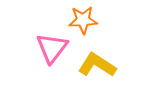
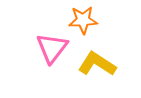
yellow L-shape: moved 1 px up
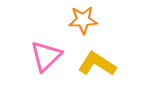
pink triangle: moved 6 px left, 8 px down; rotated 8 degrees clockwise
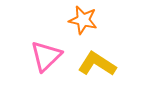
orange star: rotated 16 degrees clockwise
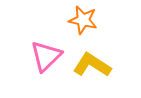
yellow L-shape: moved 5 px left, 1 px down
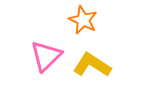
orange star: rotated 12 degrees clockwise
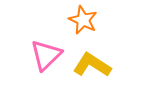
pink triangle: moved 1 px up
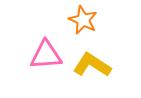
pink triangle: rotated 40 degrees clockwise
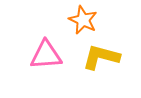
yellow L-shape: moved 9 px right, 8 px up; rotated 18 degrees counterclockwise
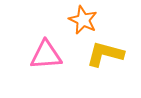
yellow L-shape: moved 4 px right, 3 px up
